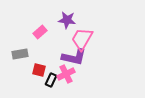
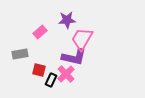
purple star: rotated 12 degrees counterclockwise
pink cross: rotated 18 degrees counterclockwise
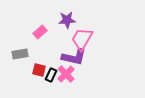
black rectangle: moved 5 px up
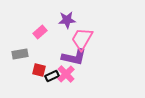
black rectangle: moved 1 px right, 1 px down; rotated 40 degrees clockwise
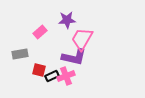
pink cross: moved 2 px down; rotated 24 degrees clockwise
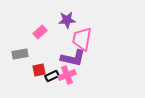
pink trapezoid: rotated 20 degrees counterclockwise
purple L-shape: moved 1 px left, 1 px down
red square: rotated 24 degrees counterclockwise
pink cross: moved 1 px right, 1 px up
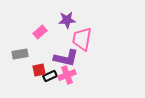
purple L-shape: moved 7 px left
black rectangle: moved 2 px left
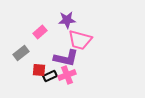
pink trapezoid: moved 2 px left, 1 px down; rotated 85 degrees counterclockwise
gray rectangle: moved 1 px right, 1 px up; rotated 28 degrees counterclockwise
red square: rotated 16 degrees clockwise
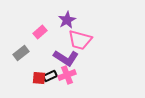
purple star: rotated 24 degrees counterclockwise
purple L-shape: rotated 20 degrees clockwise
red square: moved 8 px down
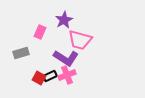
purple star: moved 3 px left
pink rectangle: rotated 24 degrees counterclockwise
gray rectangle: rotated 21 degrees clockwise
red square: rotated 24 degrees clockwise
